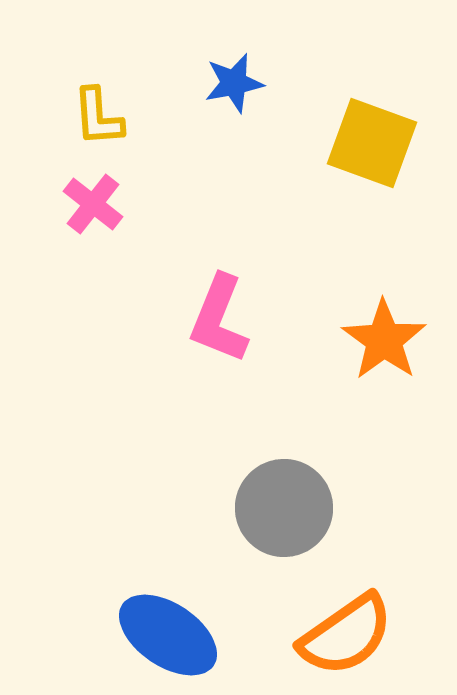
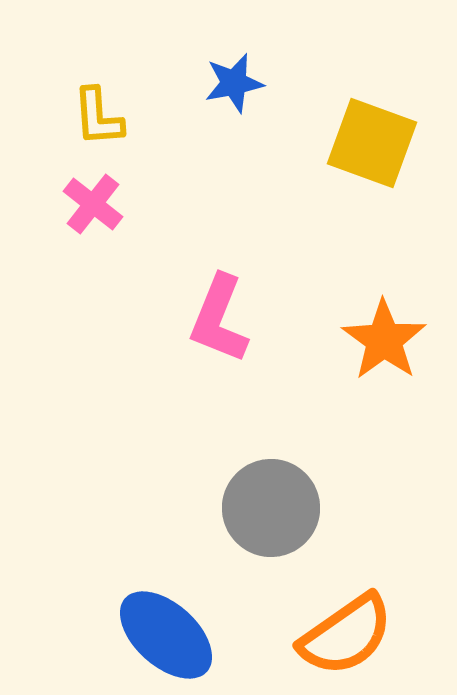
gray circle: moved 13 px left
blue ellipse: moved 2 px left; rotated 8 degrees clockwise
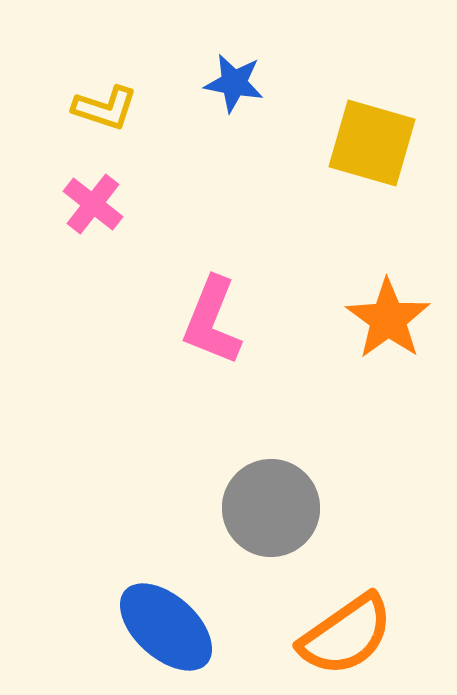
blue star: rotated 22 degrees clockwise
yellow L-shape: moved 7 px right, 9 px up; rotated 68 degrees counterclockwise
yellow square: rotated 4 degrees counterclockwise
pink L-shape: moved 7 px left, 2 px down
orange star: moved 4 px right, 21 px up
blue ellipse: moved 8 px up
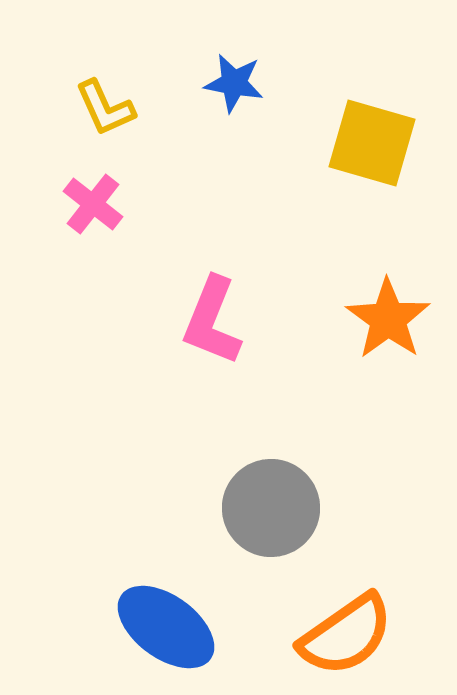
yellow L-shape: rotated 48 degrees clockwise
blue ellipse: rotated 6 degrees counterclockwise
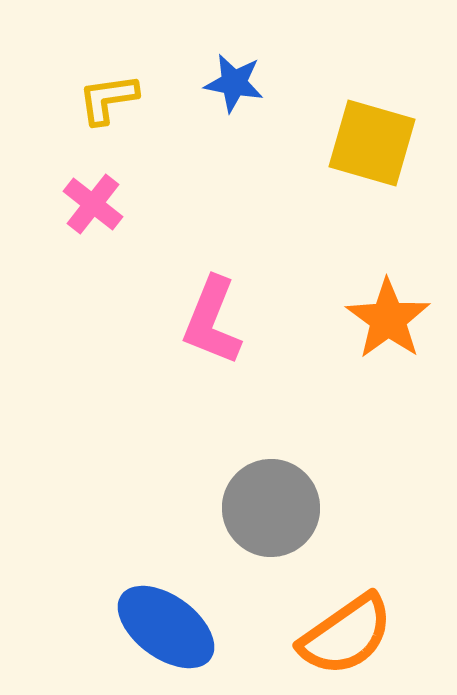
yellow L-shape: moved 3 px right, 9 px up; rotated 106 degrees clockwise
